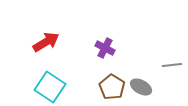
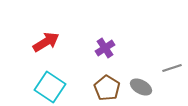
purple cross: rotated 30 degrees clockwise
gray line: moved 3 px down; rotated 12 degrees counterclockwise
brown pentagon: moved 5 px left, 1 px down
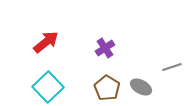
red arrow: rotated 8 degrees counterclockwise
gray line: moved 1 px up
cyan square: moved 2 px left; rotated 12 degrees clockwise
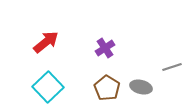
gray ellipse: rotated 15 degrees counterclockwise
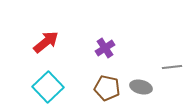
gray line: rotated 12 degrees clockwise
brown pentagon: rotated 20 degrees counterclockwise
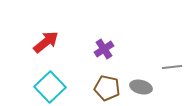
purple cross: moved 1 px left, 1 px down
cyan square: moved 2 px right
